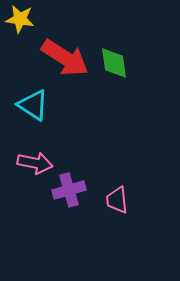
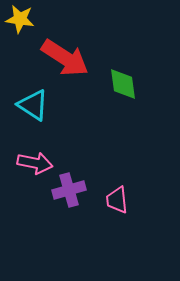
green diamond: moved 9 px right, 21 px down
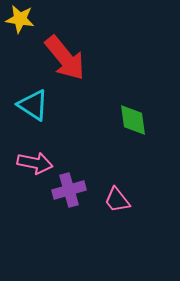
red arrow: rotated 18 degrees clockwise
green diamond: moved 10 px right, 36 px down
pink trapezoid: rotated 32 degrees counterclockwise
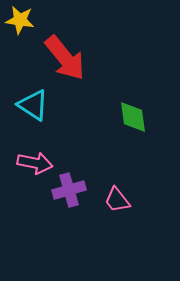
yellow star: moved 1 px down
green diamond: moved 3 px up
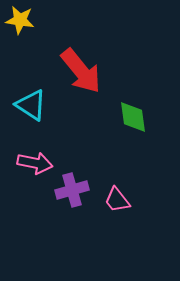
red arrow: moved 16 px right, 13 px down
cyan triangle: moved 2 px left
purple cross: moved 3 px right
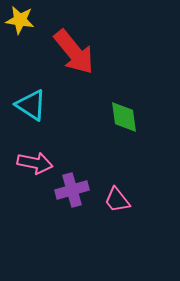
red arrow: moved 7 px left, 19 px up
green diamond: moved 9 px left
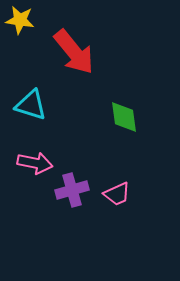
cyan triangle: rotated 16 degrees counterclockwise
pink trapezoid: moved 6 px up; rotated 76 degrees counterclockwise
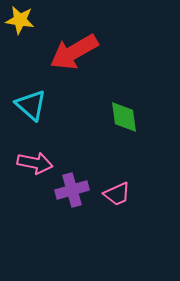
red arrow: rotated 99 degrees clockwise
cyan triangle: rotated 24 degrees clockwise
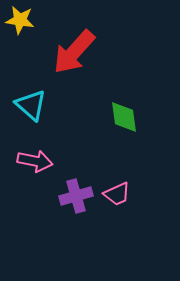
red arrow: rotated 18 degrees counterclockwise
pink arrow: moved 2 px up
purple cross: moved 4 px right, 6 px down
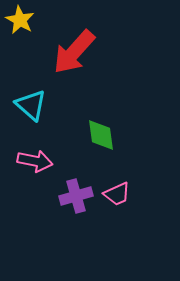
yellow star: rotated 20 degrees clockwise
green diamond: moved 23 px left, 18 px down
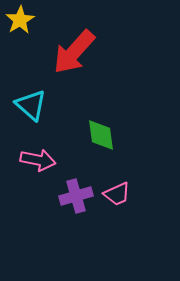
yellow star: rotated 12 degrees clockwise
pink arrow: moved 3 px right, 1 px up
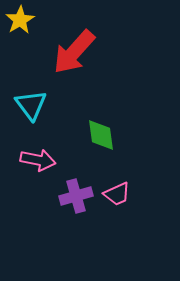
cyan triangle: rotated 12 degrees clockwise
